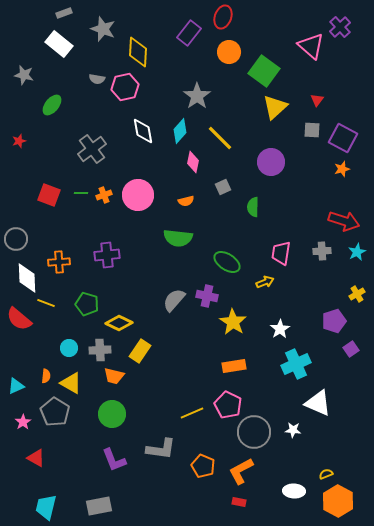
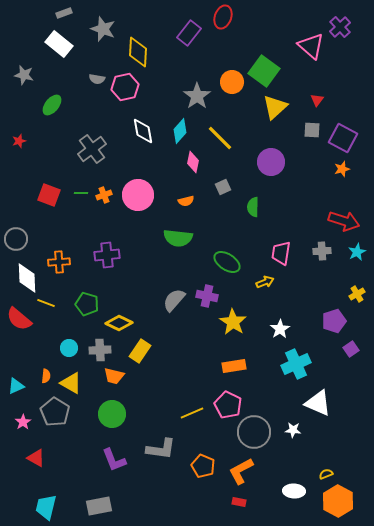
orange circle at (229, 52): moved 3 px right, 30 px down
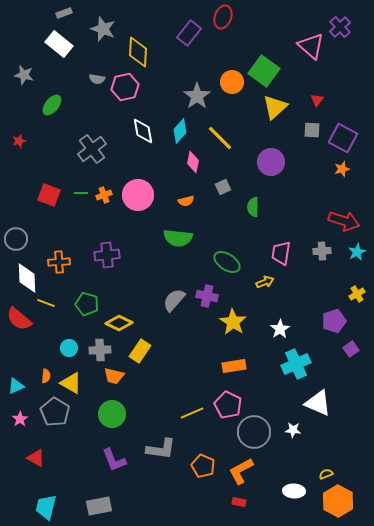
pink star at (23, 422): moved 3 px left, 3 px up
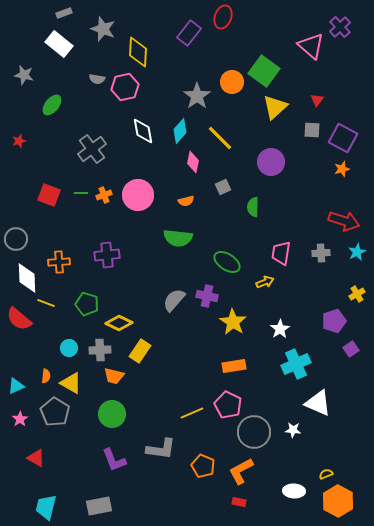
gray cross at (322, 251): moved 1 px left, 2 px down
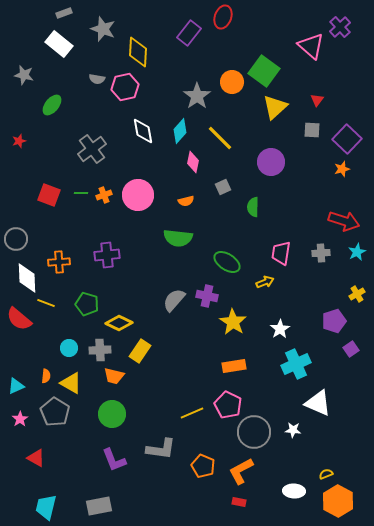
purple square at (343, 138): moved 4 px right, 1 px down; rotated 16 degrees clockwise
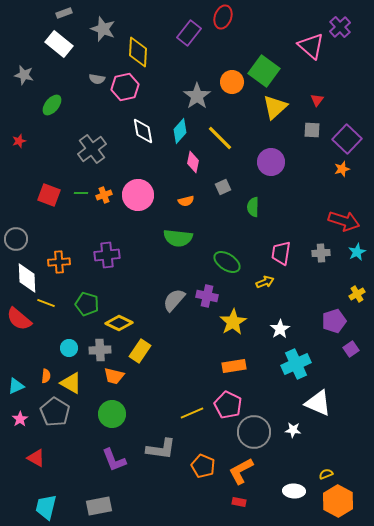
yellow star at (233, 322): rotated 8 degrees clockwise
